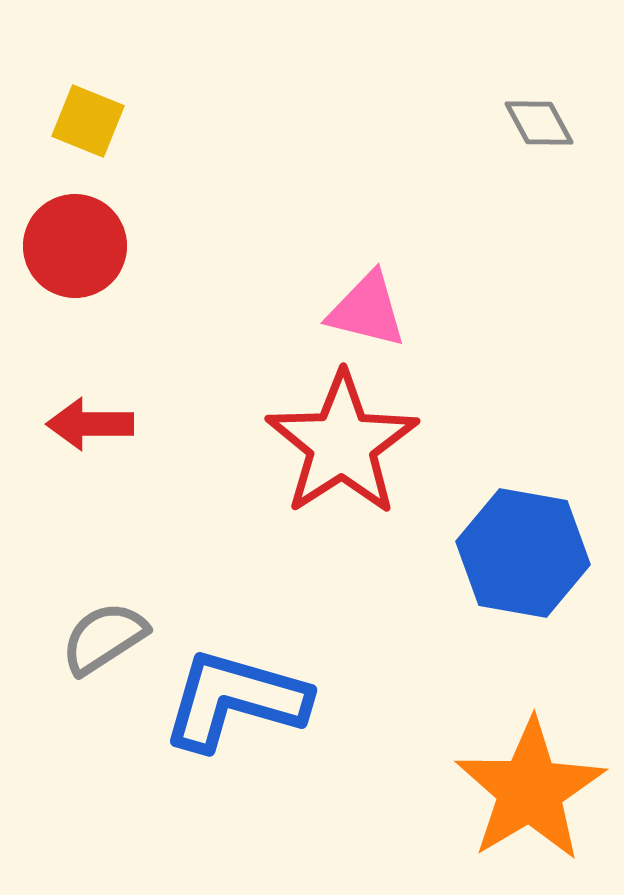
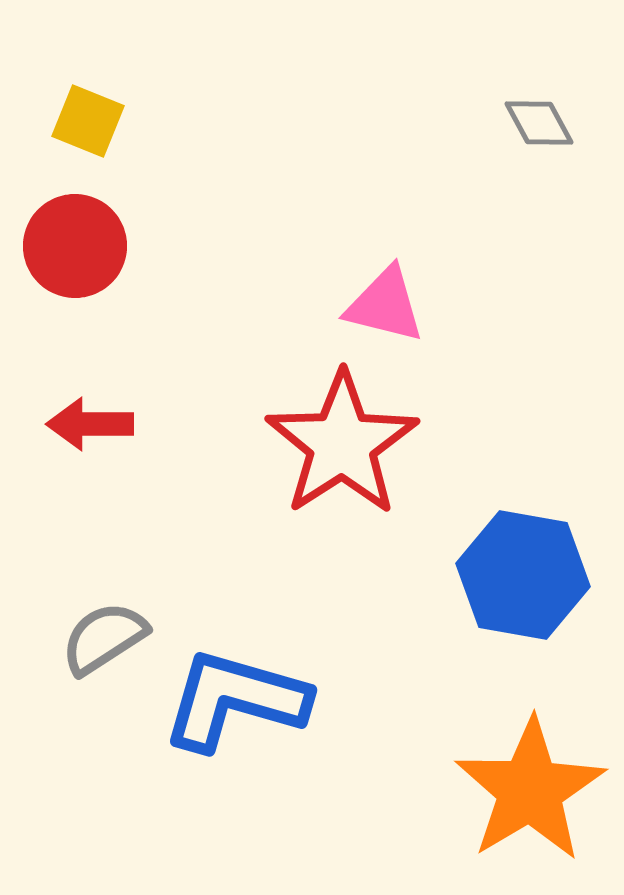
pink triangle: moved 18 px right, 5 px up
blue hexagon: moved 22 px down
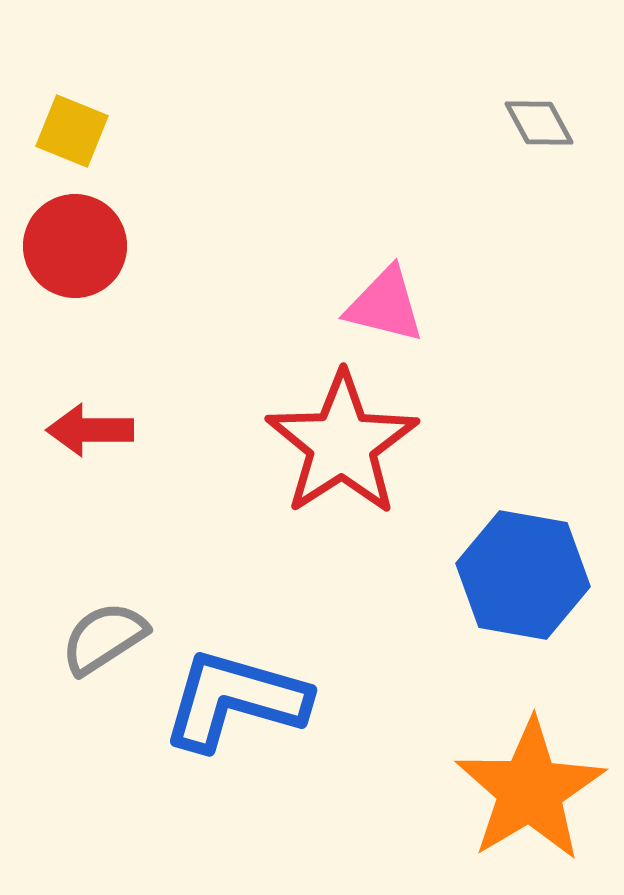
yellow square: moved 16 px left, 10 px down
red arrow: moved 6 px down
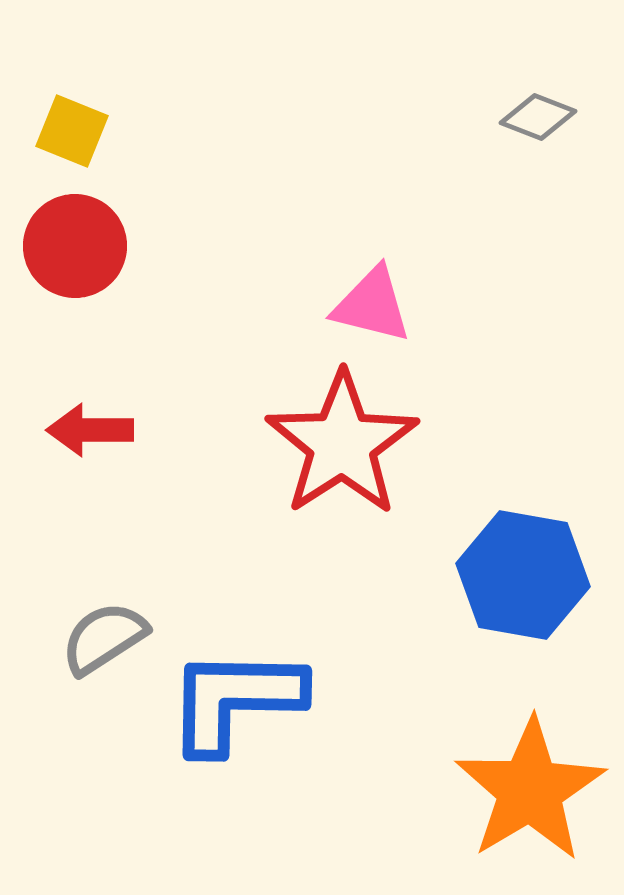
gray diamond: moved 1 px left, 6 px up; rotated 40 degrees counterclockwise
pink triangle: moved 13 px left
blue L-shape: rotated 15 degrees counterclockwise
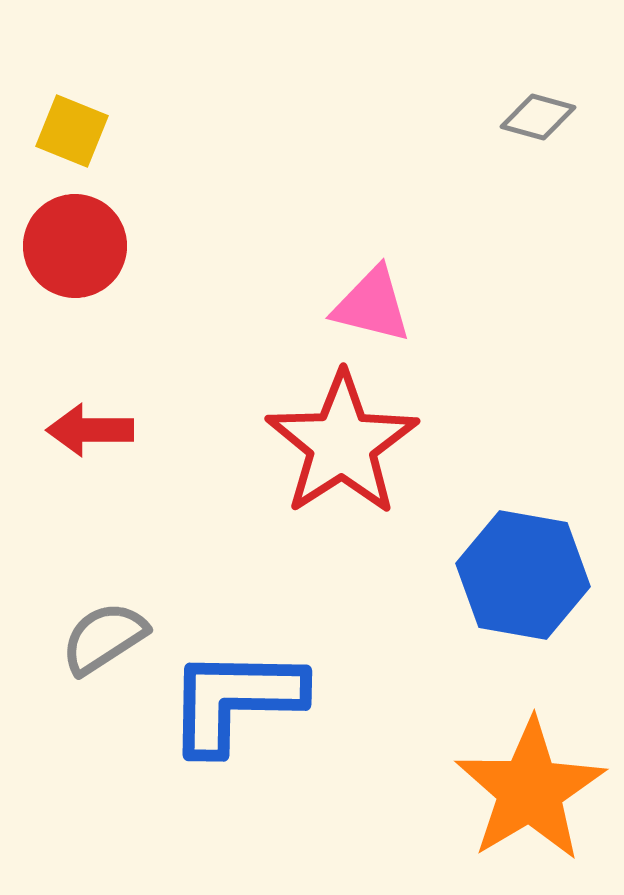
gray diamond: rotated 6 degrees counterclockwise
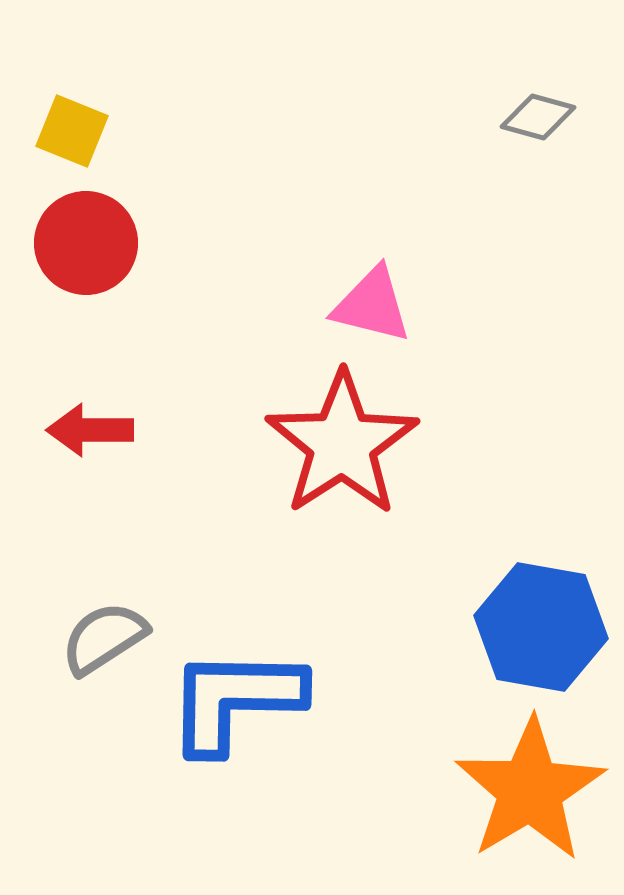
red circle: moved 11 px right, 3 px up
blue hexagon: moved 18 px right, 52 px down
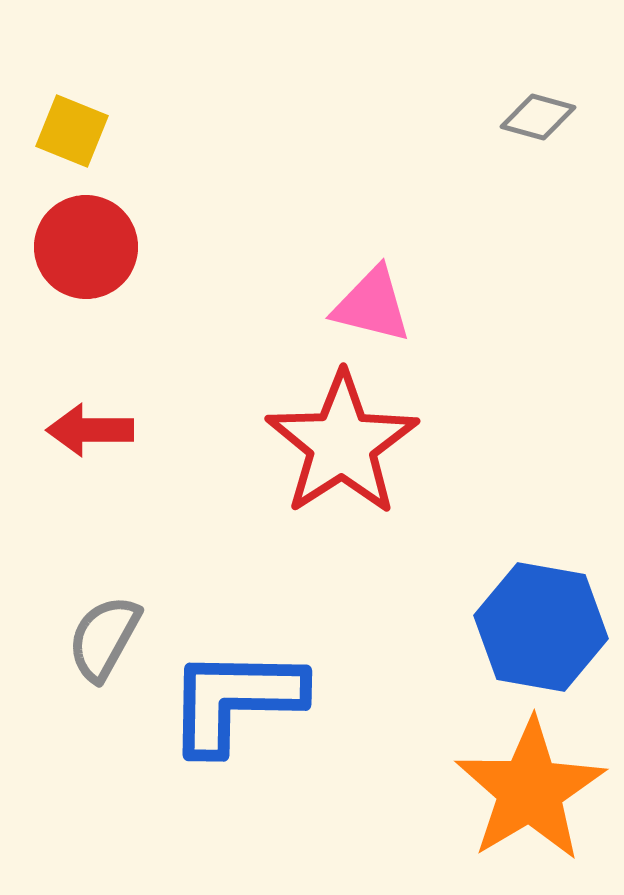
red circle: moved 4 px down
gray semicircle: rotated 28 degrees counterclockwise
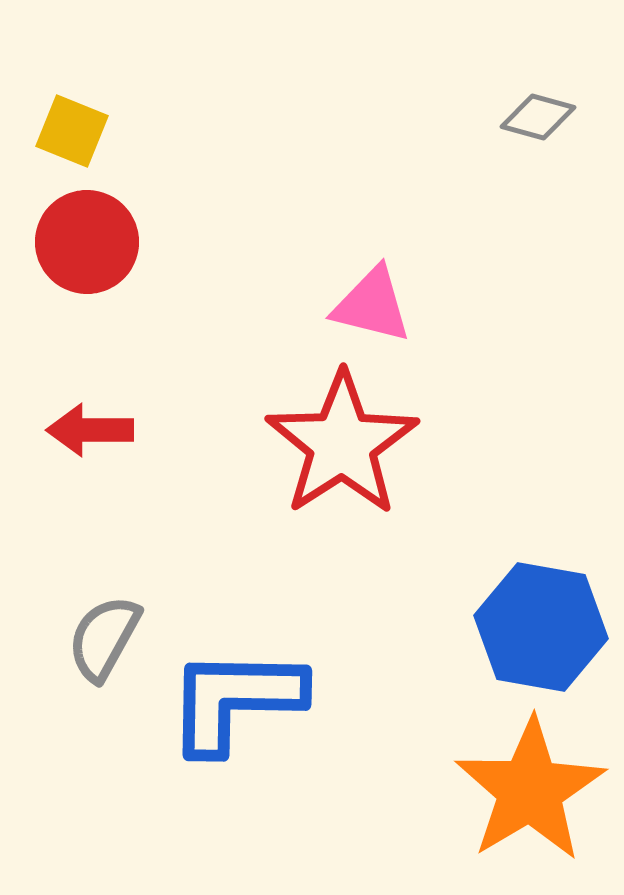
red circle: moved 1 px right, 5 px up
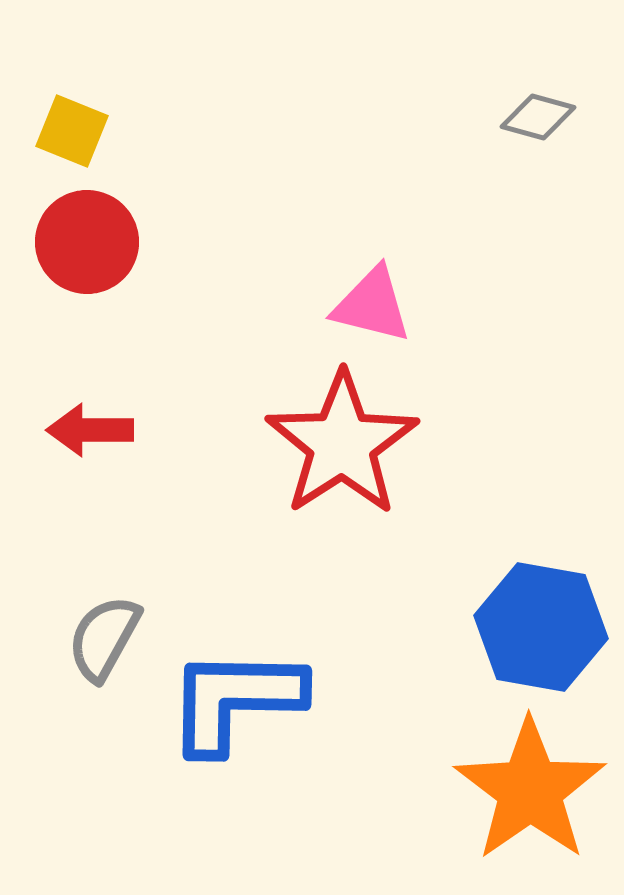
orange star: rotated 4 degrees counterclockwise
